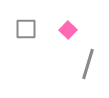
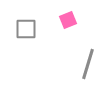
pink square: moved 10 px up; rotated 24 degrees clockwise
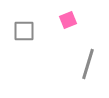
gray square: moved 2 px left, 2 px down
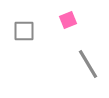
gray line: rotated 48 degrees counterclockwise
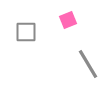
gray square: moved 2 px right, 1 px down
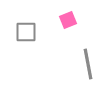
gray line: rotated 20 degrees clockwise
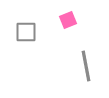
gray line: moved 2 px left, 2 px down
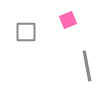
gray line: moved 1 px right
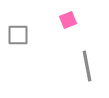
gray square: moved 8 px left, 3 px down
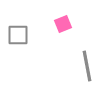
pink square: moved 5 px left, 4 px down
